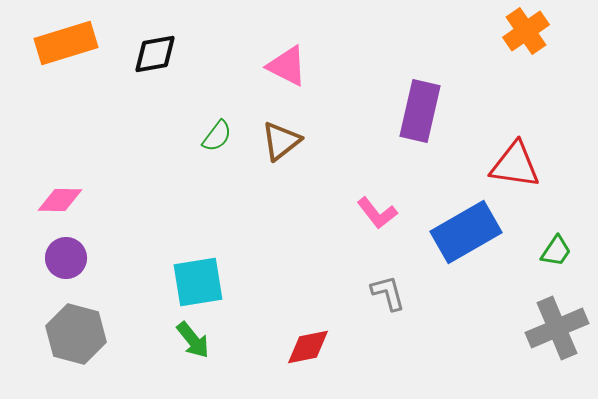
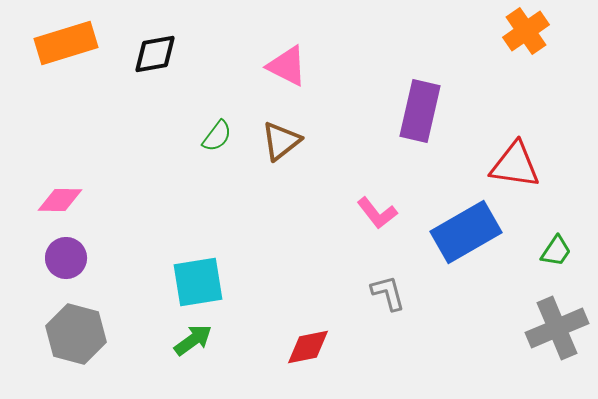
green arrow: rotated 87 degrees counterclockwise
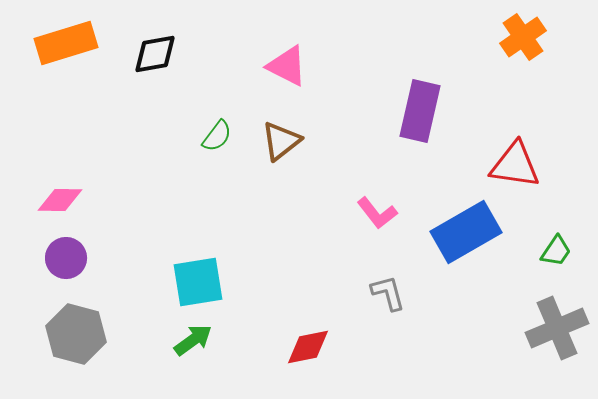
orange cross: moved 3 px left, 6 px down
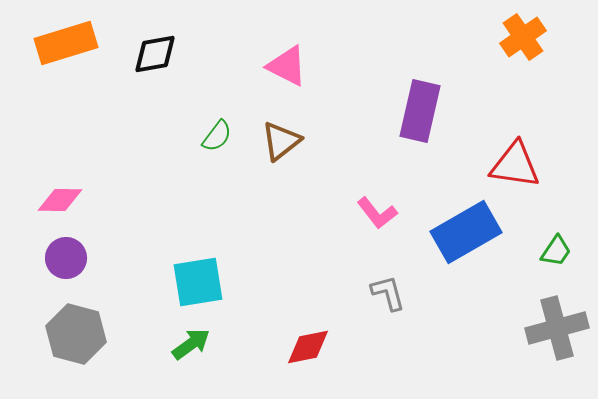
gray cross: rotated 8 degrees clockwise
green arrow: moved 2 px left, 4 px down
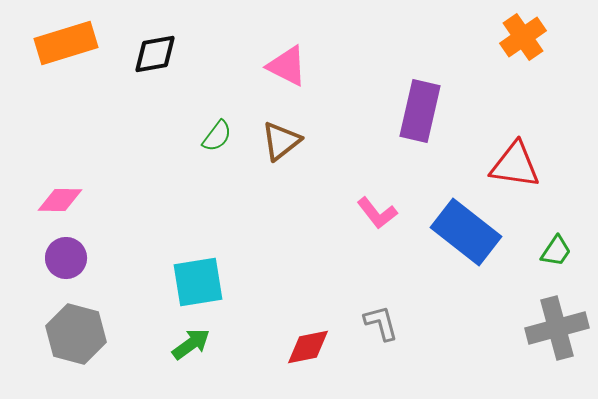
blue rectangle: rotated 68 degrees clockwise
gray L-shape: moved 7 px left, 30 px down
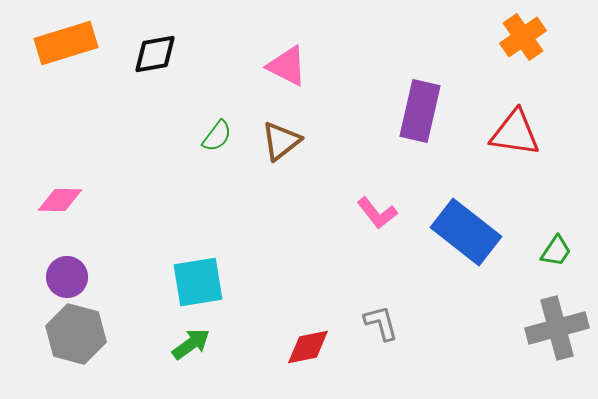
red triangle: moved 32 px up
purple circle: moved 1 px right, 19 px down
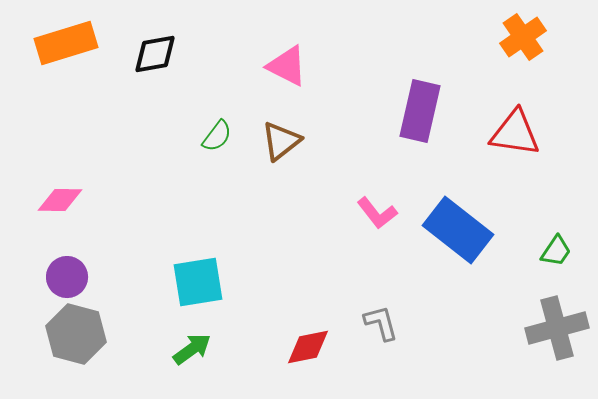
blue rectangle: moved 8 px left, 2 px up
green arrow: moved 1 px right, 5 px down
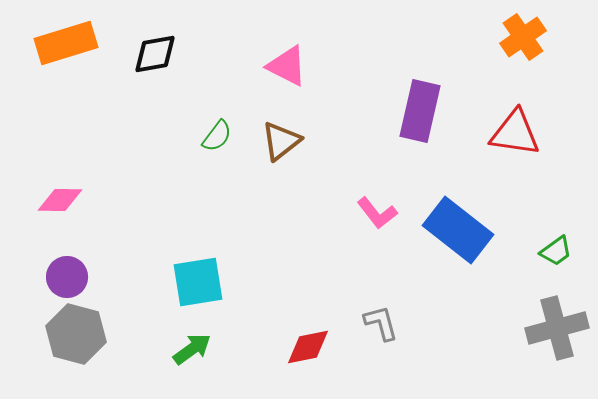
green trapezoid: rotated 20 degrees clockwise
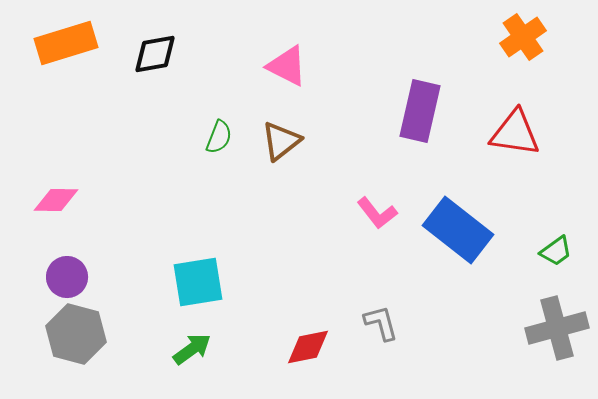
green semicircle: moved 2 px right, 1 px down; rotated 16 degrees counterclockwise
pink diamond: moved 4 px left
